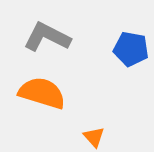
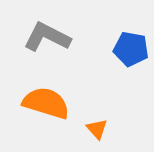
orange semicircle: moved 4 px right, 10 px down
orange triangle: moved 3 px right, 8 px up
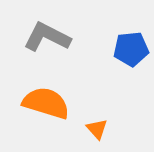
blue pentagon: rotated 16 degrees counterclockwise
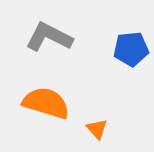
gray L-shape: moved 2 px right
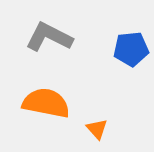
orange semicircle: rotated 6 degrees counterclockwise
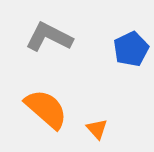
blue pentagon: rotated 20 degrees counterclockwise
orange semicircle: moved 6 px down; rotated 30 degrees clockwise
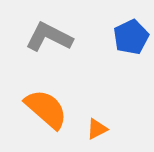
blue pentagon: moved 12 px up
orange triangle: rotated 45 degrees clockwise
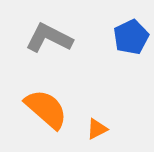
gray L-shape: moved 1 px down
